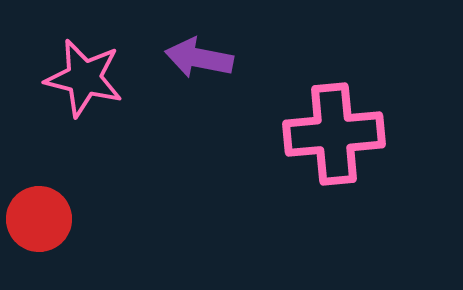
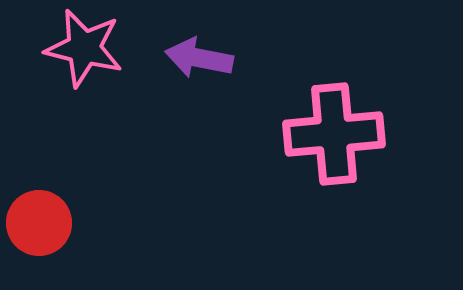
pink star: moved 30 px up
red circle: moved 4 px down
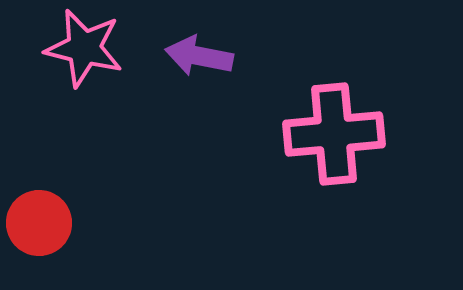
purple arrow: moved 2 px up
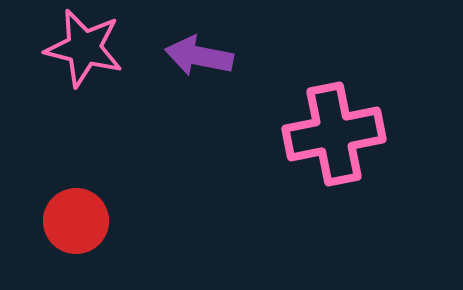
pink cross: rotated 6 degrees counterclockwise
red circle: moved 37 px right, 2 px up
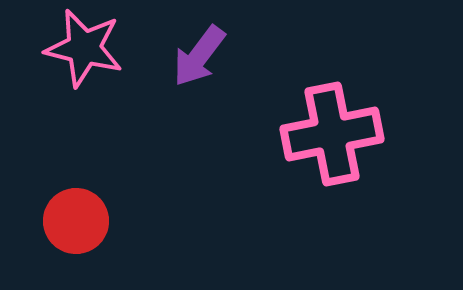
purple arrow: rotated 64 degrees counterclockwise
pink cross: moved 2 px left
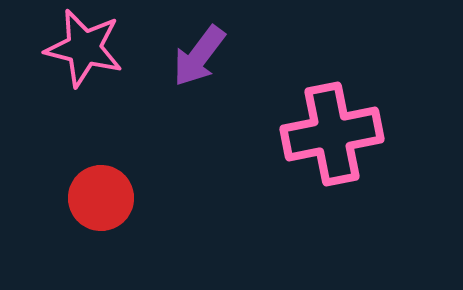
red circle: moved 25 px right, 23 px up
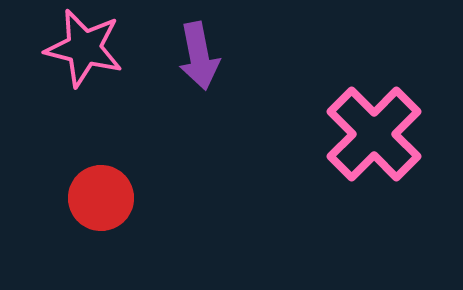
purple arrow: rotated 48 degrees counterclockwise
pink cross: moved 42 px right; rotated 34 degrees counterclockwise
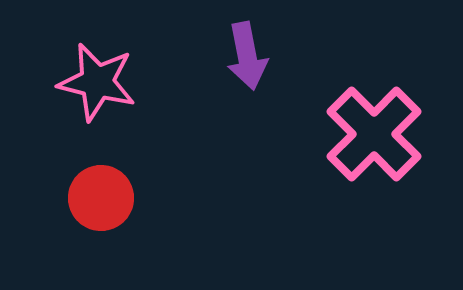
pink star: moved 13 px right, 34 px down
purple arrow: moved 48 px right
